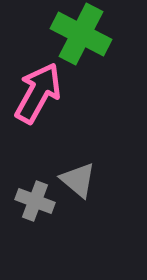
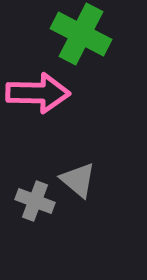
pink arrow: rotated 62 degrees clockwise
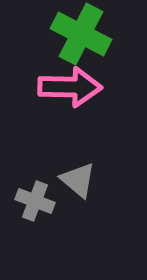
pink arrow: moved 32 px right, 6 px up
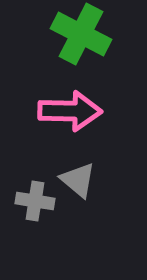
pink arrow: moved 24 px down
gray cross: rotated 12 degrees counterclockwise
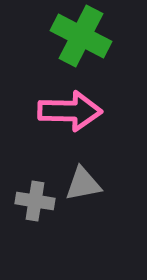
green cross: moved 2 px down
gray triangle: moved 5 px right, 4 px down; rotated 51 degrees counterclockwise
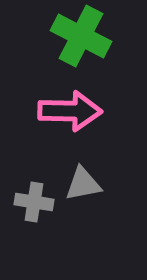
gray cross: moved 1 px left, 1 px down
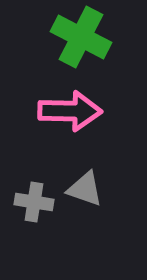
green cross: moved 1 px down
gray triangle: moved 2 px right, 5 px down; rotated 30 degrees clockwise
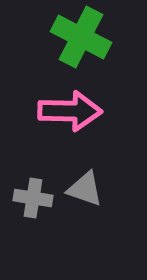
gray cross: moved 1 px left, 4 px up
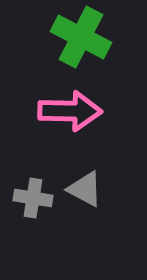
gray triangle: rotated 9 degrees clockwise
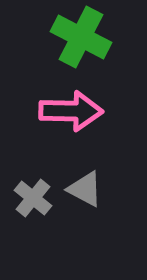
pink arrow: moved 1 px right
gray cross: rotated 30 degrees clockwise
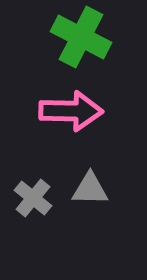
gray triangle: moved 5 px right; rotated 27 degrees counterclockwise
